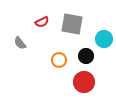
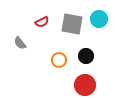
cyan circle: moved 5 px left, 20 px up
red circle: moved 1 px right, 3 px down
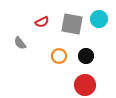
orange circle: moved 4 px up
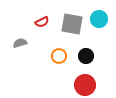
gray semicircle: rotated 112 degrees clockwise
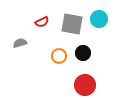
black circle: moved 3 px left, 3 px up
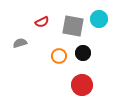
gray square: moved 1 px right, 2 px down
red circle: moved 3 px left
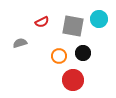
red circle: moved 9 px left, 5 px up
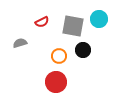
black circle: moved 3 px up
red circle: moved 17 px left, 2 px down
